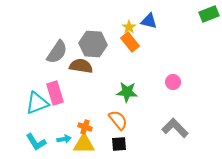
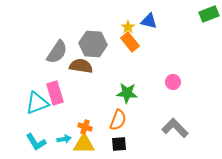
yellow star: moved 1 px left
green star: moved 1 px down
orange semicircle: rotated 60 degrees clockwise
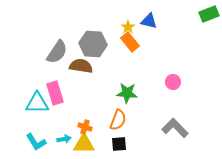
cyan triangle: rotated 20 degrees clockwise
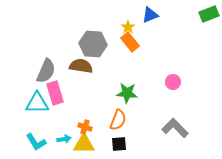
blue triangle: moved 1 px right, 6 px up; rotated 36 degrees counterclockwise
gray semicircle: moved 11 px left, 19 px down; rotated 10 degrees counterclockwise
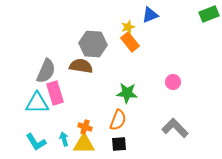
yellow star: rotated 16 degrees clockwise
cyan arrow: rotated 96 degrees counterclockwise
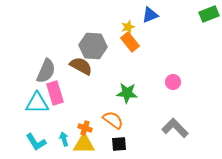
gray hexagon: moved 2 px down
brown semicircle: rotated 20 degrees clockwise
orange semicircle: moved 5 px left; rotated 75 degrees counterclockwise
orange cross: moved 1 px down
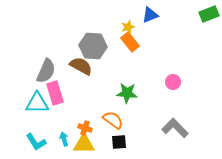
black square: moved 2 px up
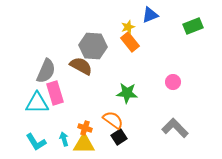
green rectangle: moved 16 px left, 12 px down
black square: moved 5 px up; rotated 28 degrees counterclockwise
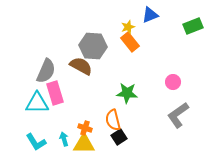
orange semicircle: rotated 140 degrees counterclockwise
gray L-shape: moved 3 px right, 13 px up; rotated 80 degrees counterclockwise
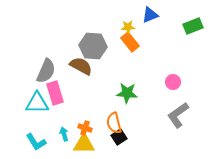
yellow star: rotated 16 degrees clockwise
orange semicircle: moved 1 px right, 3 px down
cyan arrow: moved 5 px up
